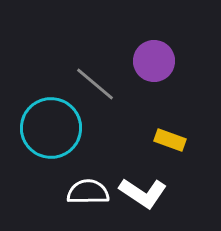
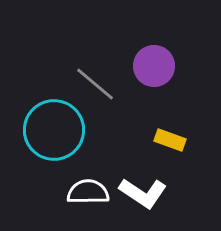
purple circle: moved 5 px down
cyan circle: moved 3 px right, 2 px down
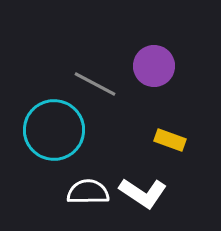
gray line: rotated 12 degrees counterclockwise
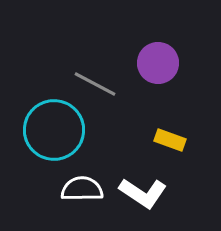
purple circle: moved 4 px right, 3 px up
white semicircle: moved 6 px left, 3 px up
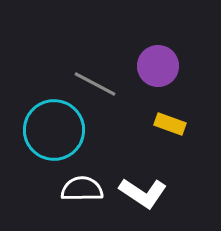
purple circle: moved 3 px down
yellow rectangle: moved 16 px up
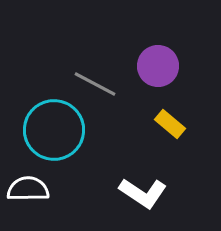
yellow rectangle: rotated 20 degrees clockwise
white semicircle: moved 54 px left
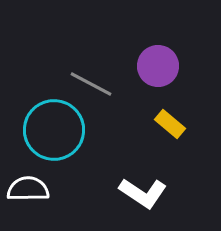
gray line: moved 4 px left
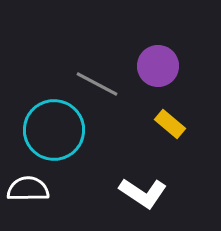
gray line: moved 6 px right
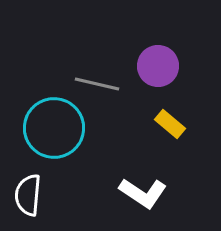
gray line: rotated 15 degrees counterclockwise
cyan circle: moved 2 px up
white semicircle: moved 6 px down; rotated 84 degrees counterclockwise
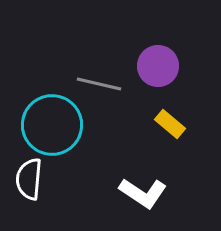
gray line: moved 2 px right
cyan circle: moved 2 px left, 3 px up
white semicircle: moved 1 px right, 16 px up
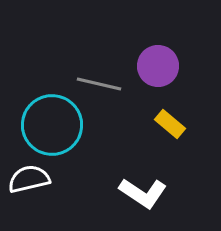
white semicircle: rotated 72 degrees clockwise
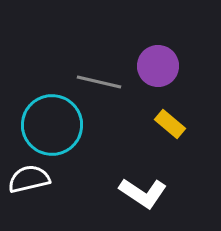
gray line: moved 2 px up
